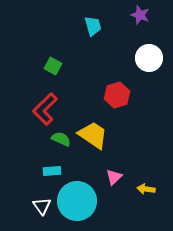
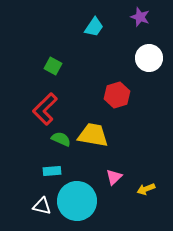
purple star: moved 2 px down
cyan trapezoid: moved 1 px right, 1 px down; rotated 50 degrees clockwise
yellow trapezoid: rotated 24 degrees counterclockwise
yellow arrow: rotated 30 degrees counterclockwise
white triangle: rotated 42 degrees counterclockwise
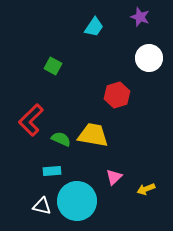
red L-shape: moved 14 px left, 11 px down
